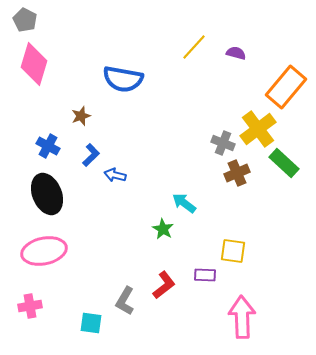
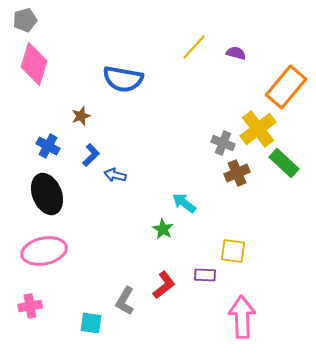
gray pentagon: rotated 30 degrees clockwise
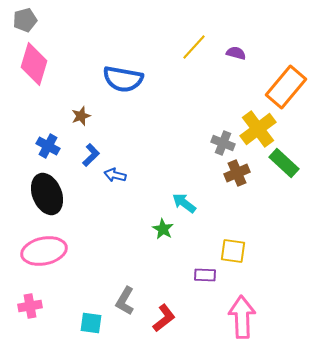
red L-shape: moved 33 px down
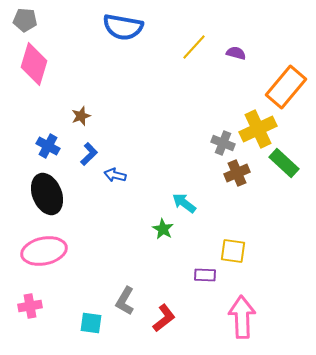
gray pentagon: rotated 20 degrees clockwise
blue semicircle: moved 52 px up
yellow cross: rotated 12 degrees clockwise
blue L-shape: moved 2 px left, 1 px up
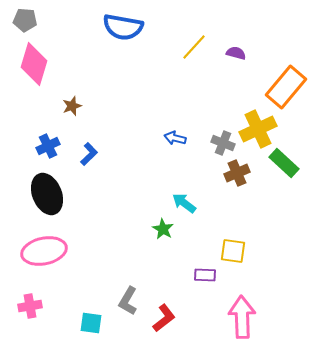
brown star: moved 9 px left, 10 px up
blue cross: rotated 35 degrees clockwise
blue arrow: moved 60 px right, 37 px up
gray L-shape: moved 3 px right
